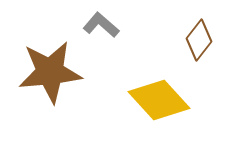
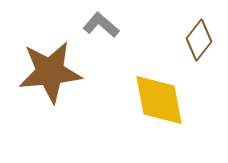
yellow diamond: rotated 32 degrees clockwise
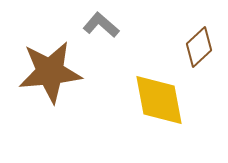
brown diamond: moved 7 px down; rotated 9 degrees clockwise
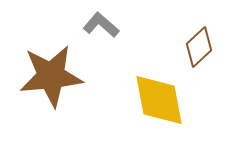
brown star: moved 1 px right, 4 px down
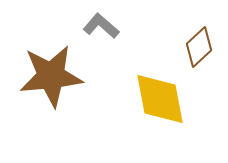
gray L-shape: moved 1 px down
yellow diamond: moved 1 px right, 1 px up
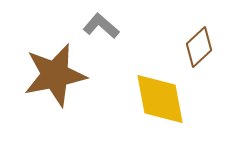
brown star: moved 4 px right, 1 px up; rotated 6 degrees counterclockwise
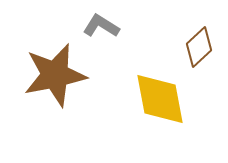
gray L-shape: rotated 9 degrees counterclockwise
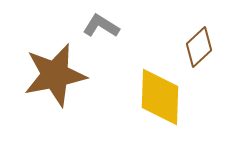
yellow diamond: moved 2 px up; rotated 12 degrees clockwise
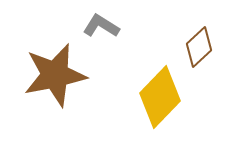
yellow diamond: rotated 42 degrees clockwise
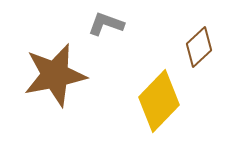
gray L-shape: moved 5 px right, 2 px up; rotated 12 degrees counterclockwise
yellow diamond: moved 1 px left, 4 px down
